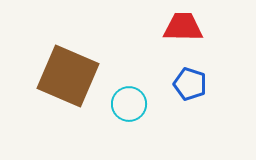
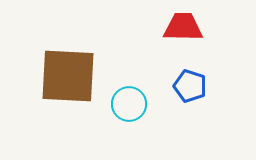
brown square: rotated 20 degrees counterclockwise
blue pentagon: moved 2 px down
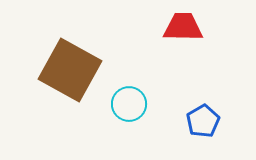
brown square: moved 2 px right, 6 px up; rotated 26 degrees clockwise
blue pentagon: moved 13 px right, 35 px down; rotated 24 degrees clockwise
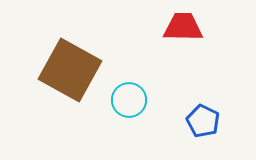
cyan circle: moved 4 px up
blue pentagon: rotated 16 degrees counterclockwise
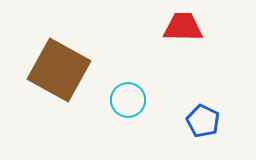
brown square: moved 11 px left
cyan circle: moved 1 px left
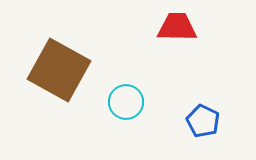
red trapezoid: moved 6 px left
cyan circle: moved 2 px left, 2 px down
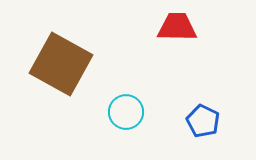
brown square: moved 2 px right, 6 px up
cyan circle: moved 10 px down
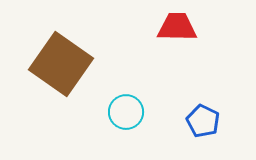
brown square: rotated 6 degrees clockwise
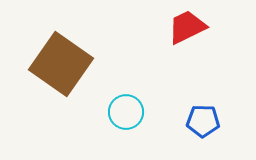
red trapezoid: moved 10 px right; rotated 27 degrees counterclockwise
blue pentagon: rotated 24 degrees counterclockwise
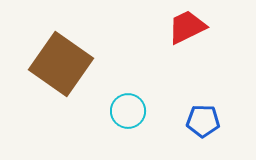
cyan circle: moved 2 px right, 1 px up
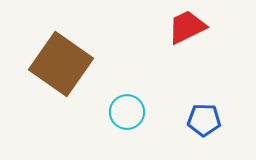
cyan circle: moved 1 px left, 1 px down
blue pentagon: moved 1 px right, 1 px up
